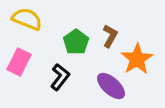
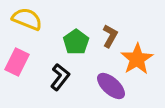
pink rectangle: moved 2 px left
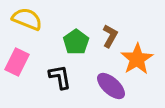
black L-shape: rotated 48 degrees counterclockwise
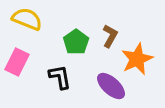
orange star: rotated 8 degrees clockwise
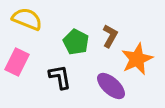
green pentagon: rotated 10 degrees counterclockwise
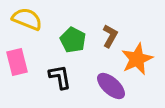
green pentagon: moved 3 px left, 2 px up
pink rectangle: rotated 40 degrees counterclockwise
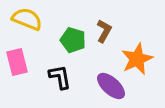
brown L-shape: moved 6 px left, 5 px up
green pentagon: rotated 10 degrees counterclockwise
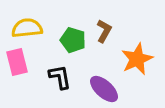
yellow semicircle: moved 9 px down; rotated 28 degrees counterclockwise
purple ellipse: moved 7 px left, 3 px down
